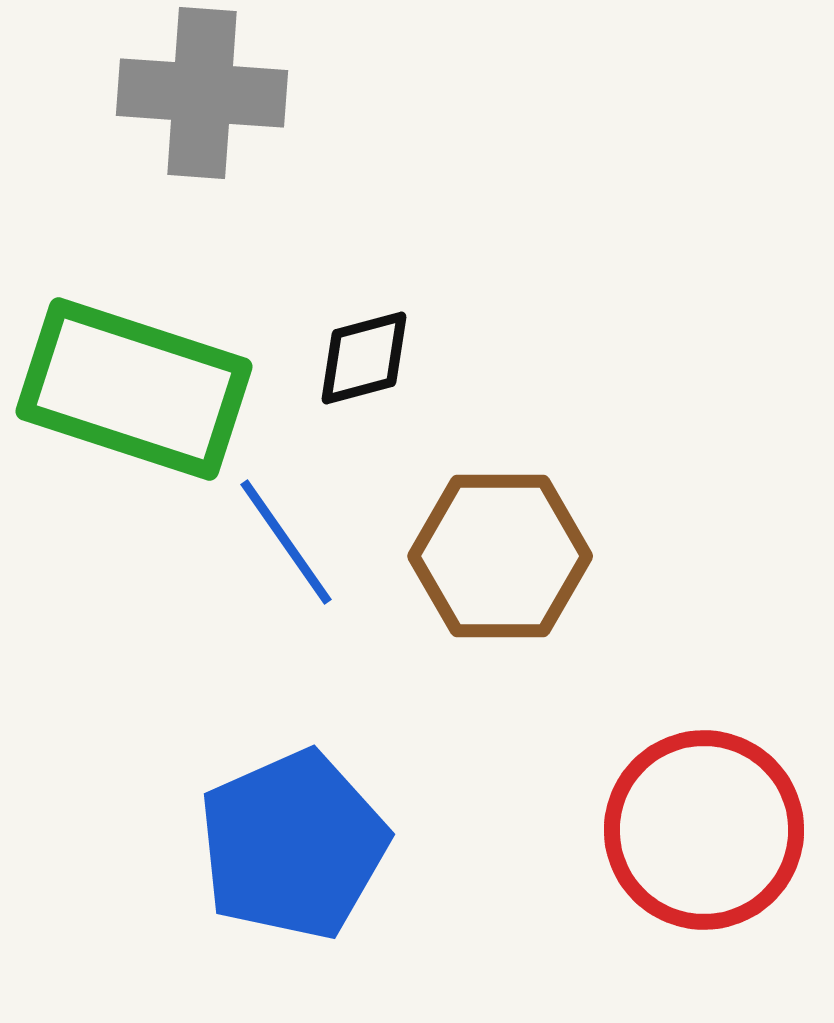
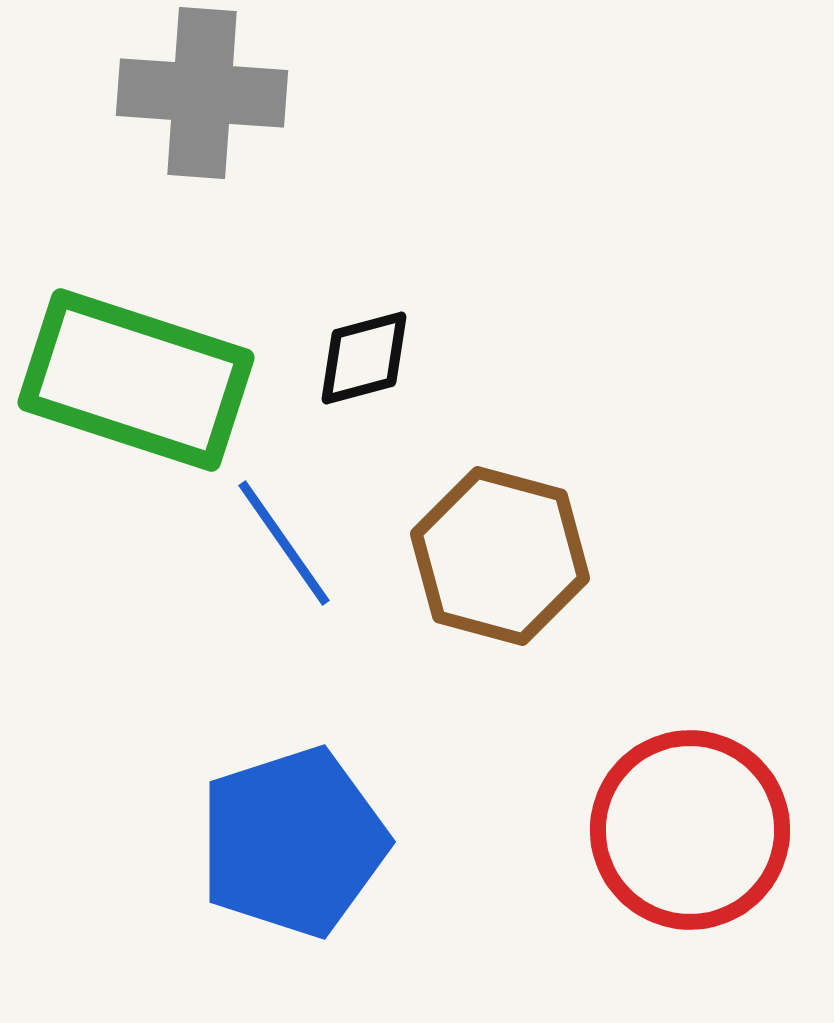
green rectangle: moved 2 px right, 9 px up
blue line: moved 2 px left, 1 px down
brown hexagon: rotated 15 degrees clockwise
red circle: moved 14 px left
blue pentagon: moved 3 px up; rotated 6 degrees clockwise
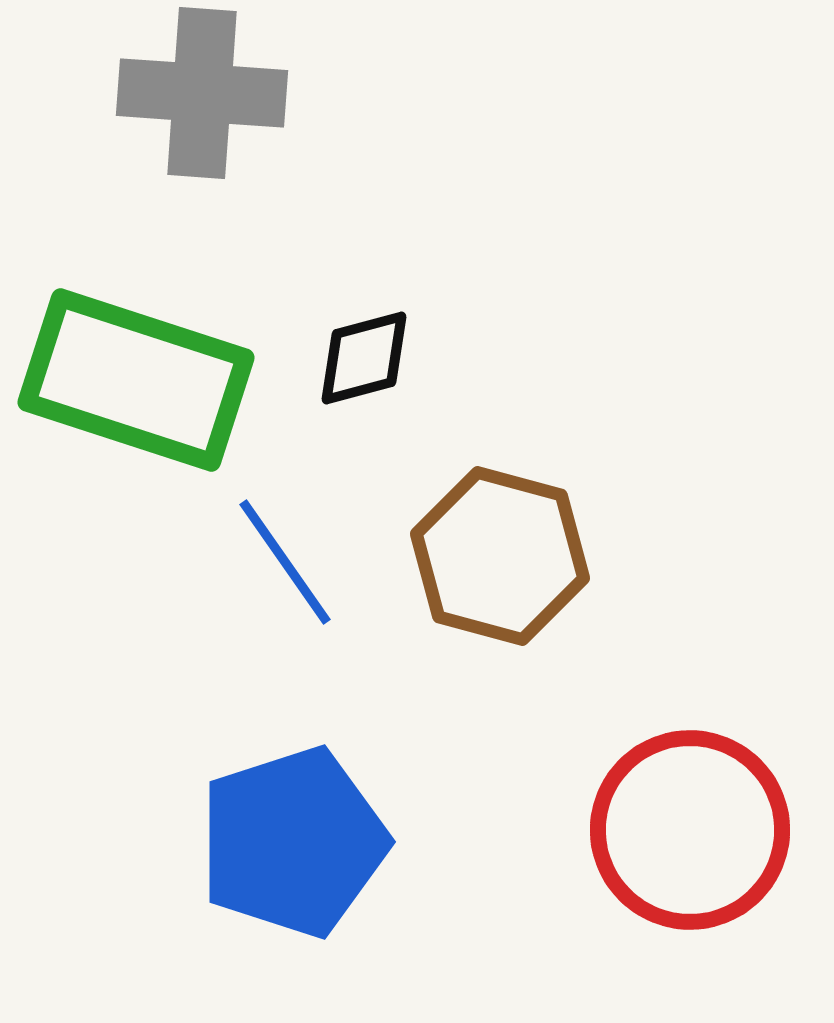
blue line: moved 1 px right, 19 px down
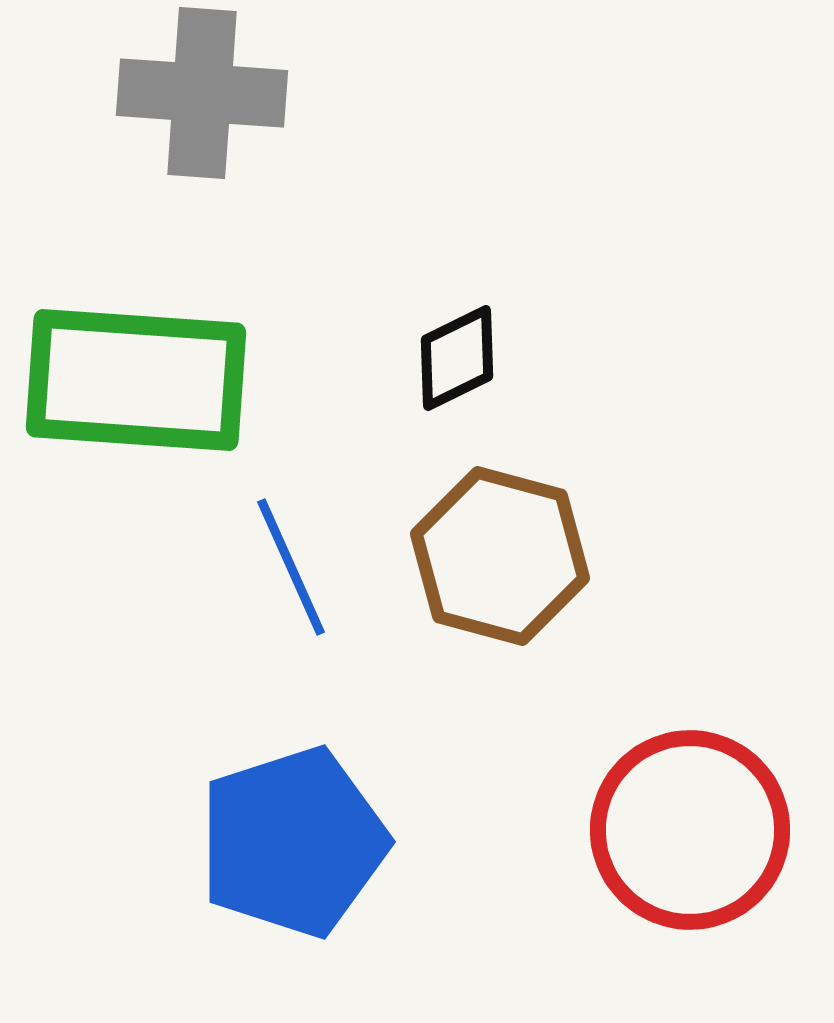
black diamond: moved 93 px right; rotated 11 degrees counterclockwise
green rectangle: rotated 14 degrees counterclockwise
blue line: moved 6 px right, 5 px down; rotated 11 degrees clockwise
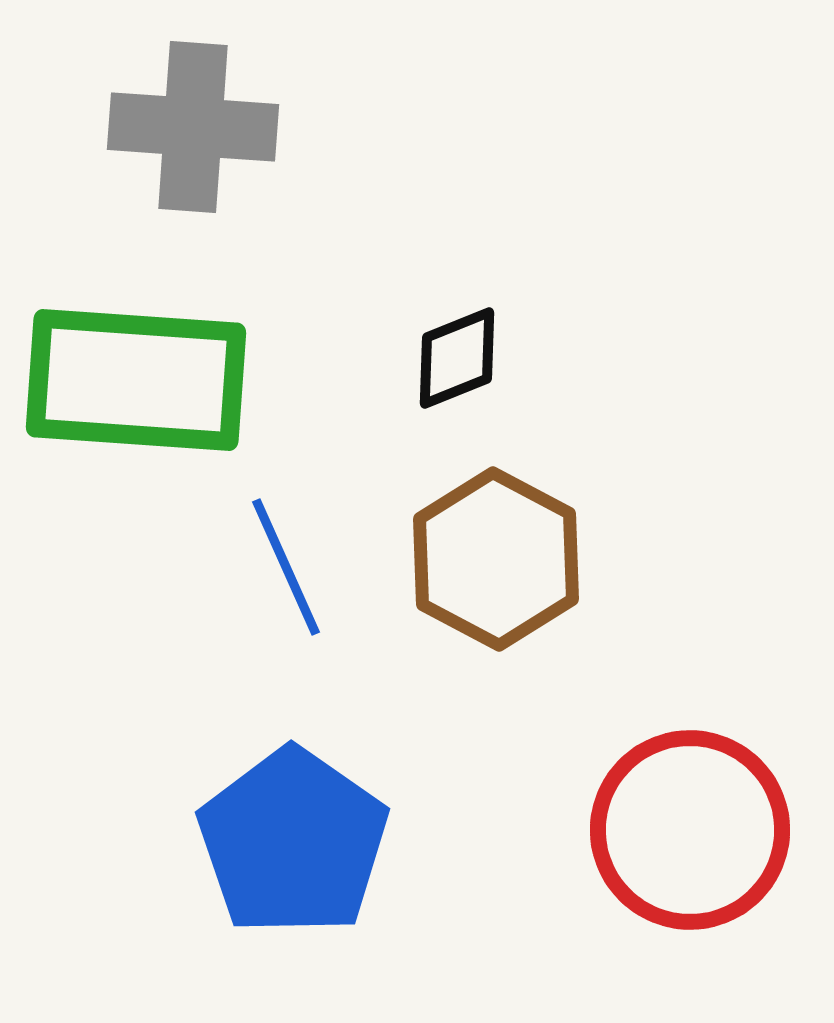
gray cross: moved 9 px left, 34 px down
black diamond: rotated 4 degrees clockwise
brown hexagon: moved 4 px left, 3 px down; rotated 13 degrees clockwise
blue line: moved 5 px left
blue pentagon: rotated 19 degrees counterclockwise
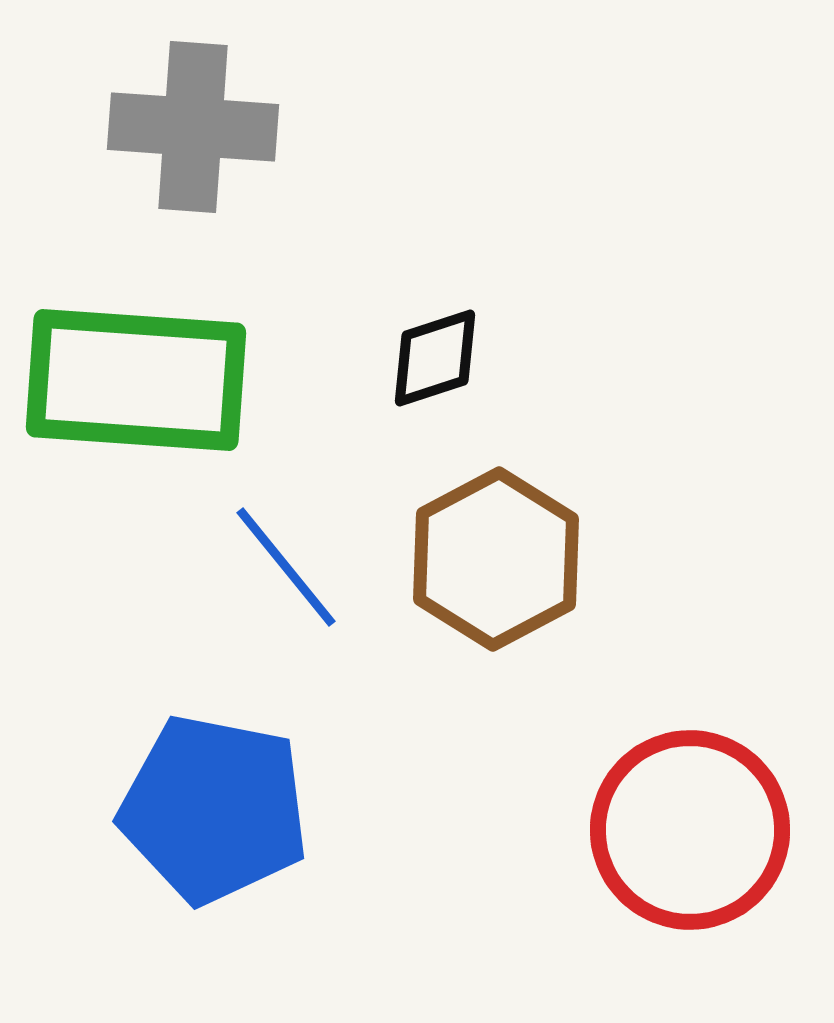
black diamond: moved 22 px left; rotated 4 degrees clockwise
brown hexagon: rotated 4 degrees clockwise
blue line: rotated 15 degrees counterclockwise
blue pentagon: moved 79 px left, 33 px up; rotated 24 degrees counterclockwise
